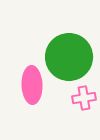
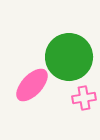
pink ellipse: rotated 45 degrees clockwise
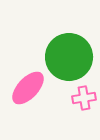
pink ellipse: moved 4 px left, 3 px down
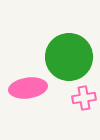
pink ellipse: rotated 39 degrees clockwise
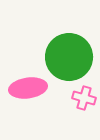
pink cross: rotated 25 degrees clockwise
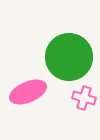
pink ellipse: moved 4 px down; rotated 15 degrees counterclockwise
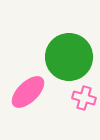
pink ellipse: rotated 21 degrees counterclockwise
